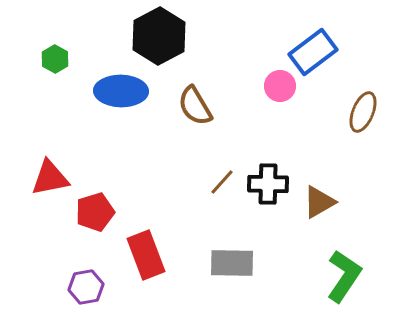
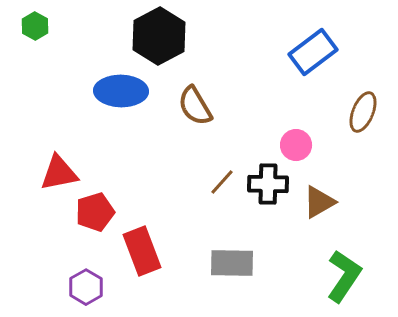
green hexagon: moved 20 px left, 33 px up
pink circle: moved 16 px right, 59 px down
red triangle: moved 9 px right, 5 px up
red rectangle: moved 4 px left, 4 px up
purple hexagon: rotated 20 degrees counterclockwise
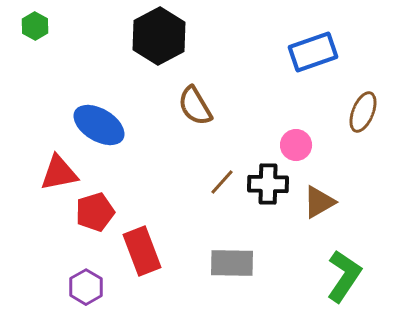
blue rectangle: rotated 18 degrees clockwise
blue ellipse: moved 22 px left, 34 px down; rotated 30 degrees clockwise
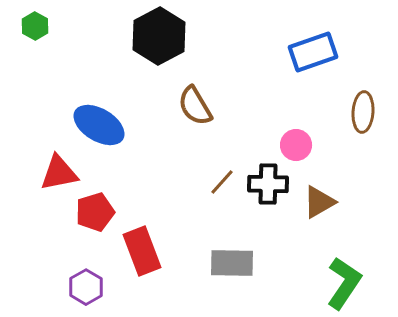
brown ellipse: rotated 18 degrees counterclockwise
green L-shape: moved 7 px down
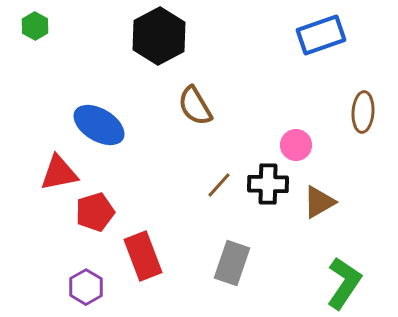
blue rectangle: moved 8 px right, 17 px up
brown line: moved 3 px left, 3 px down
red rectangle: moved 1 px right, 5 px down
gray rectangle: rotated 72 degrees counterclockwise
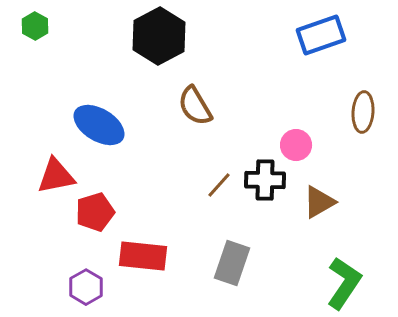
red triangle: moved 3 px left, 3 px down
black cross: moved 3 px left, 4 px up
red rectangle: rotated 63 degrees counterclockwise
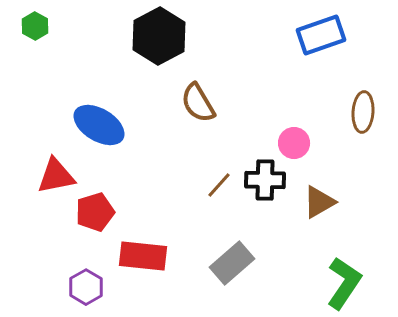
brown semicircle: moved 3 px right, 3 px up
pink circle: moved 2 px left, 2 px up
gray rectangle: rotated 30 degrees clockwise
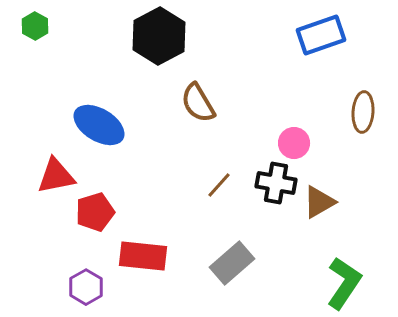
black cross: moved 11 px right, 3 px down; rotated 9 degrees clockwise
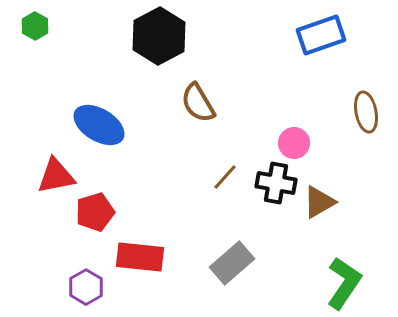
brown ellipse: moved 3 px right; rotated 15 degrees counterclockwise
brown line: moved 6 px right, 8 px up
red rectangle: moved 3 px left, 1 px down
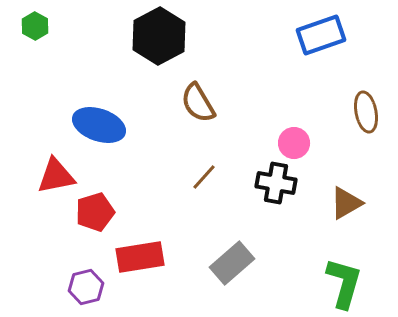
blue ellipse: rotated 12 degrees counterclockwise
brown line: moved 21 px left
brown triangle: moved 27 px right, 1 px down
red rectangle: rotated 15 degrees counterclockwise
green L-shape: rotated 18 degrees counterclockwise
purple hexagon: rotated 16 degrees clockwise
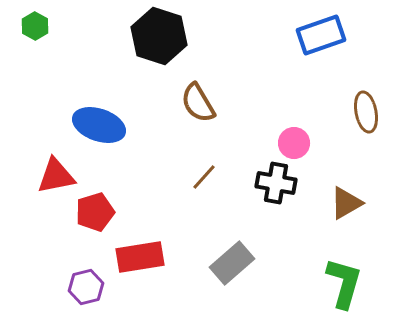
black hexagon: rotated 14 degrees counterclockwise
